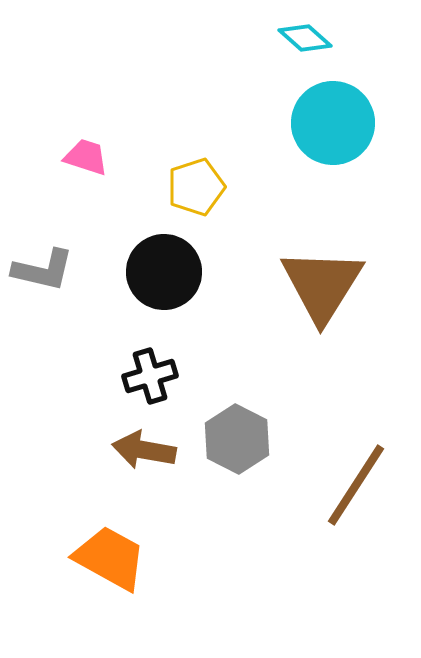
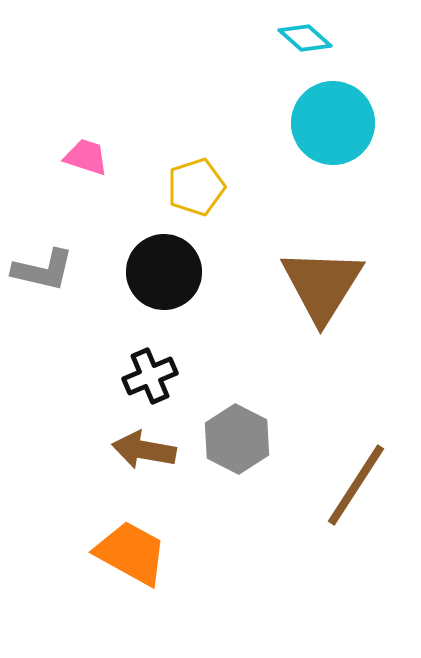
black cross: rotated 6 degrees counterclockwise
orange trapezoid: moved 21 px right, 5 px up
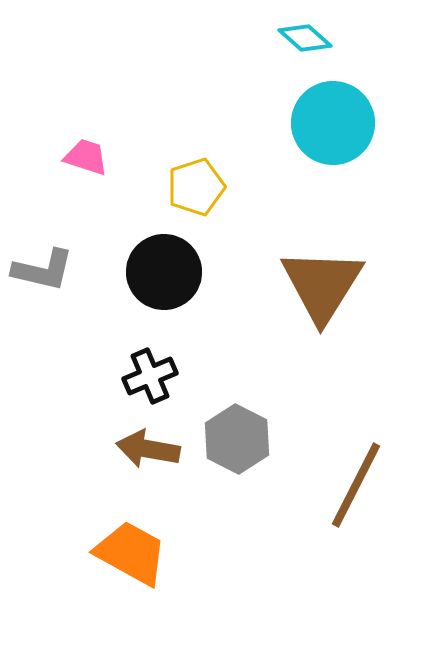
brown arrow: moved 4 px right, 1 px up
brown line: rotated 6 degrees counterclockwise
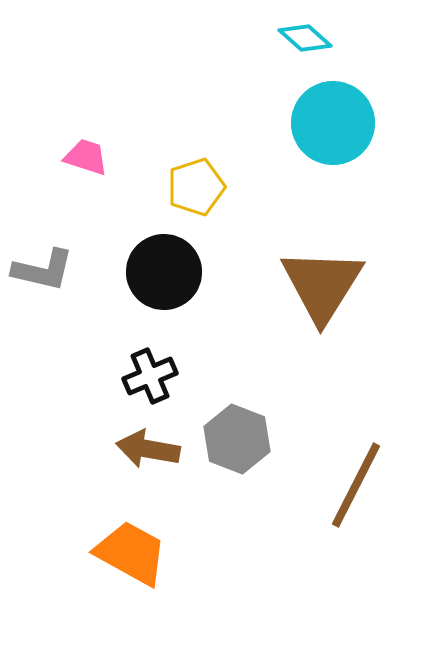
gray hexagon: rotated 6 degrees counterclockwise
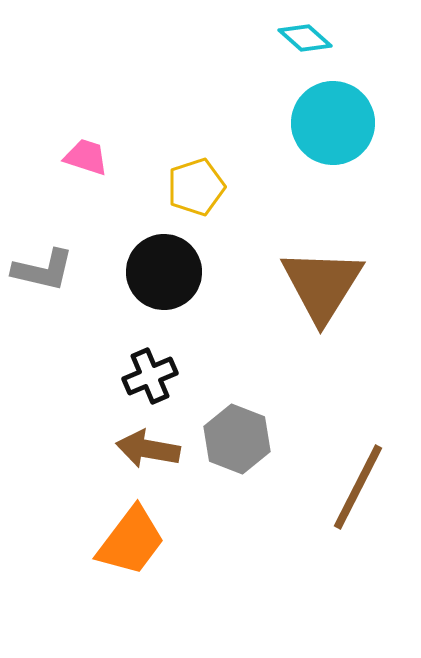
brown line: moved 2 px right, 2 px down
orange trapezoid: moved 12 px up; rotated 98 degrees clockwise
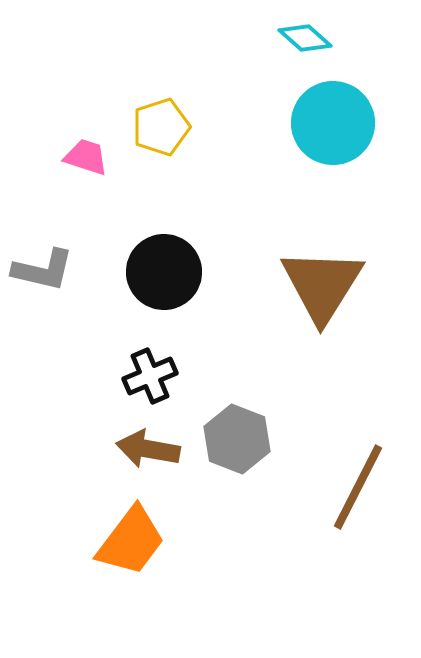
yellow pentagon: moved 35 px left, 60 px up
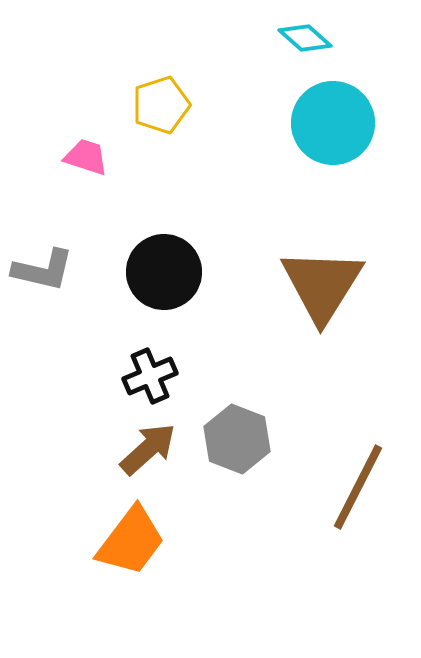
yellow pentagon: moved 22 px up
brown arrow: rotated 128 degrees clockwise
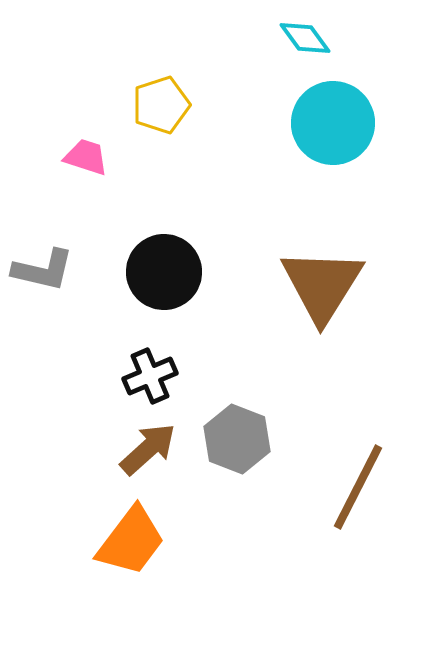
cyan diamond: rotated 12 degrees clockwise
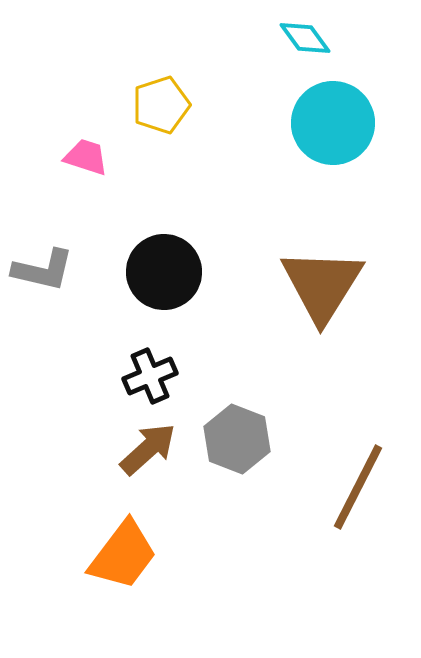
orange trapezoid: moved 8 px left, 14 px down
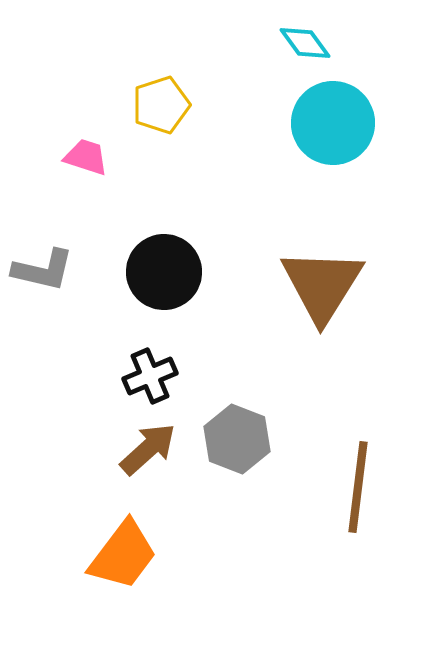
cyan diamond: moved 5 px down
brown line: rotated 20 degrees counterclockwise
